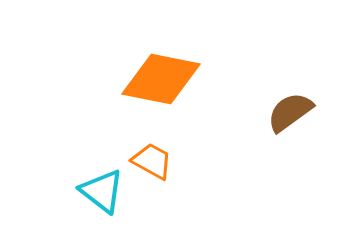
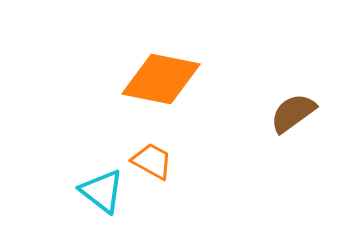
brown semicircle: moved 3 px right, 1 px down
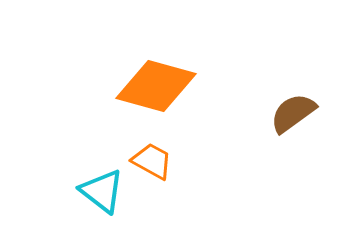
orange diamond: moved 5 px left, 7 px down; rotated 4 degrees clockwise
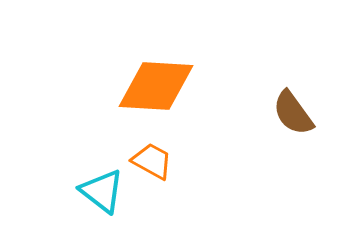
orange diamond: rotated 12 degrees counterclockwise
brown semicircle: rotated 90 degrees counterclockwise
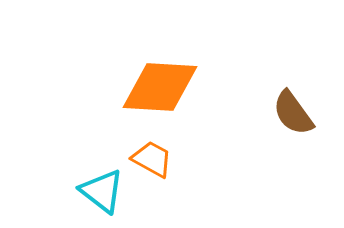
orange diamond: moved 4 px right, 1 px down
orange trapezoid: moved 2 px up
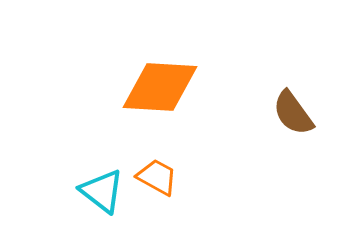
orange trapezoid: moved 5 px right, 18 px down
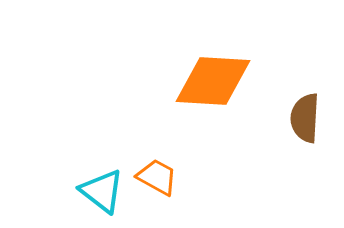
orange diamond: moved 53 px right, 6 px up
brown semicircle: moved 12 px right, 5 px down; rotated 39 degrees clockwise
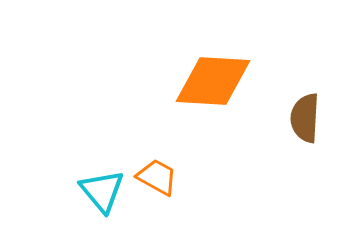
cyan triangle: rotated 12 degrees clockwise
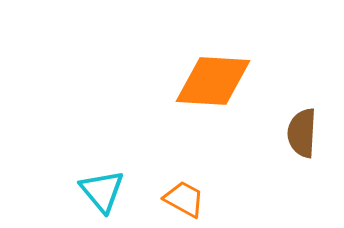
brown semicircle: moved 3 px left, 15 px down
orange trapezoid: moved 27 px right, 22 px down
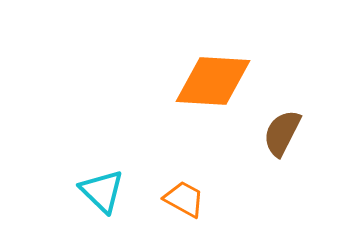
brown semicircle: moved 20 px left; rotated 24 degrees clockwise
cyan triangle: rotated 6 degrees counterclockwise
